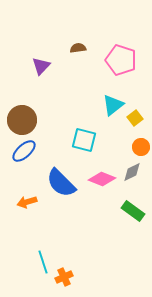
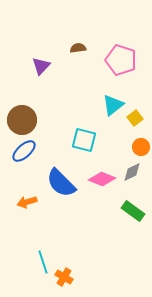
orange cross: rotated 36 degrees counterclockwise
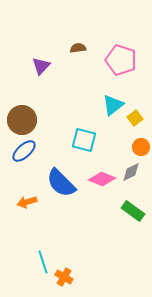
gray diamond: moved 1 px left
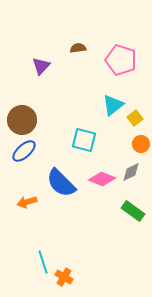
orange circle: moved 3 px up
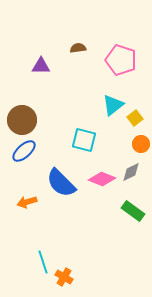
purple triangle: rotated 48 degrees clockwise
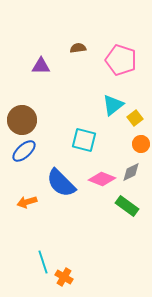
green rectangle: moved 6 px left, 5 px up
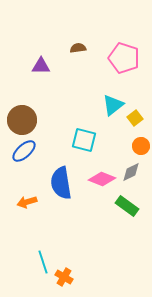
pink pentagon: moved 3 px right, 2 px up
orange circle: moved 2 px down
blue semicircle: rotated 36 degrees clockwise
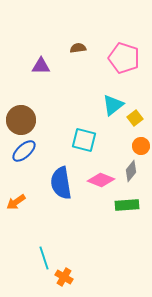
brown circle: moved 1 px left
gray diamond: moved 1 px up; rotated 25 degrees counterclockwise
pink diamond: moved 1 px left, 1 px down
orange arrow: moved 11 px left; rotated 18 degrees counterclockwise
green rectangle: moved 1 px up; rotated 40 degrees counterclockwise
cyan line: moved 1 px right, 4 px up
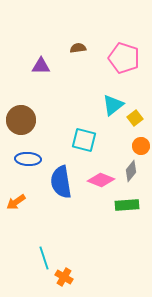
blue ellipse: moved 4 px right, 8 px down; rotated 45 degrees clockwise
blue semicircle: moved 1 px up
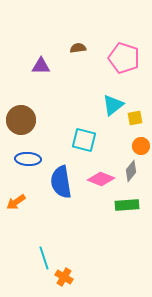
yellow square: rotated 28 degrees clockwise
pink diamond: moved 1 px up
